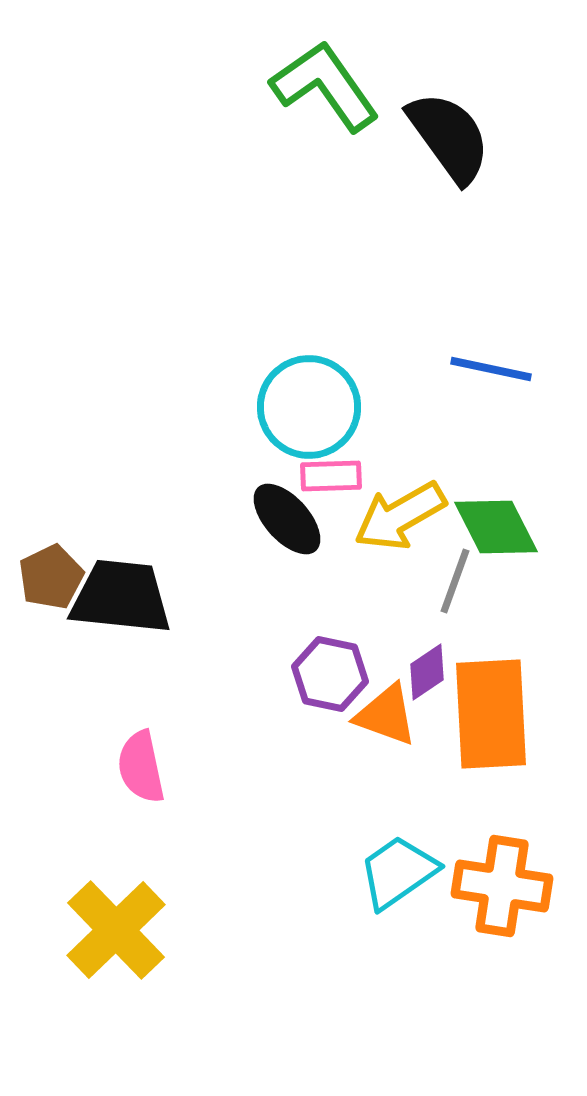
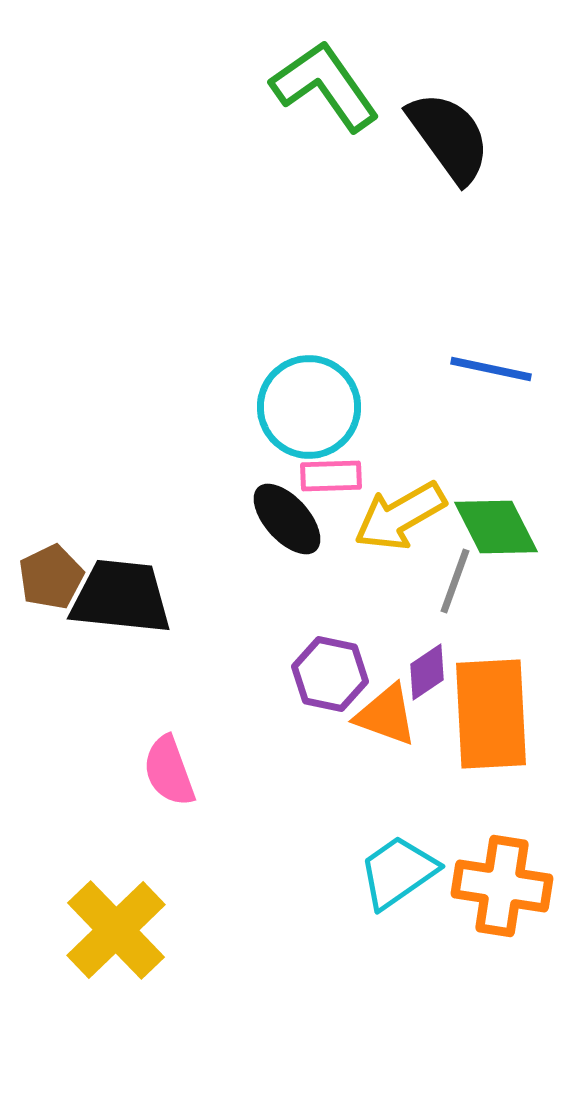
pink semicircle: moved 28 px right, 4 px down; rotated 8 degrees counterclockwise
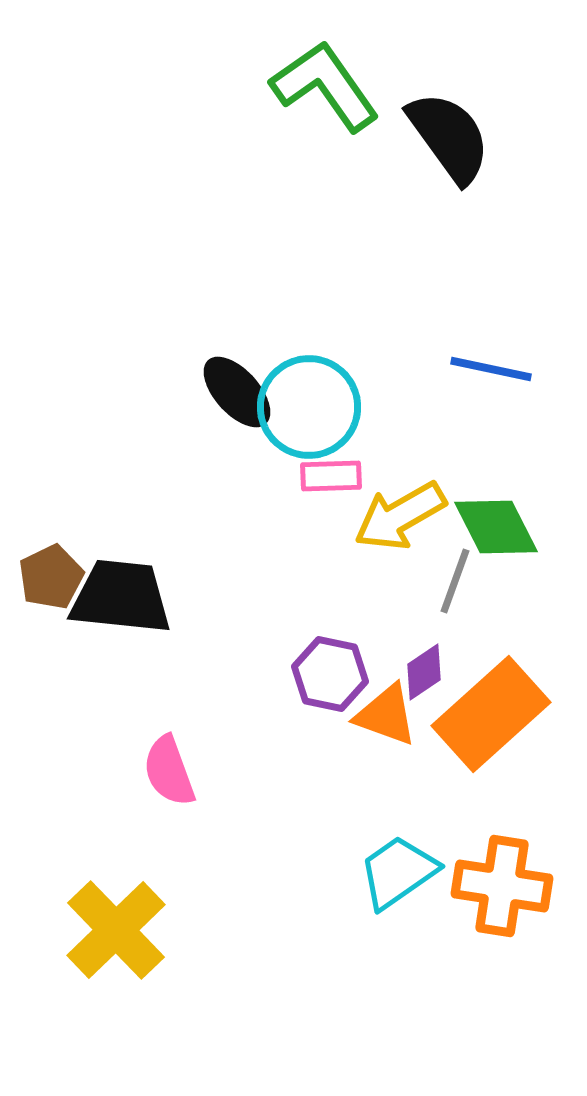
black ellipse: moved 50 px left, 127 px up
purple diamond: moved 3 px left
orange rectangle: rotated 51 degrees clockwise
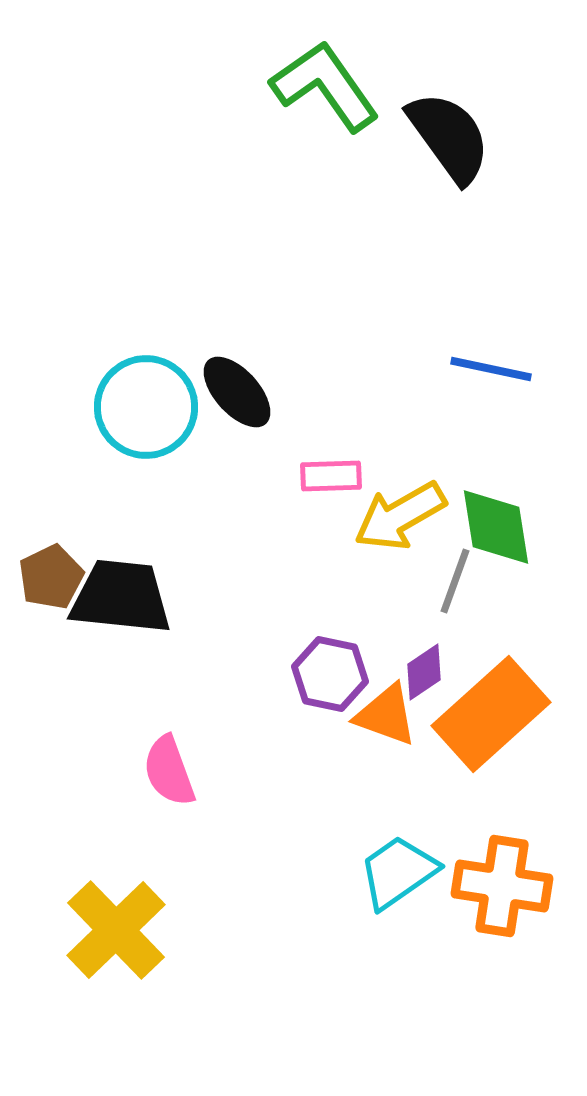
cyan circle: moved 163 px left
green diamond: rotated 18 degrees clockwise
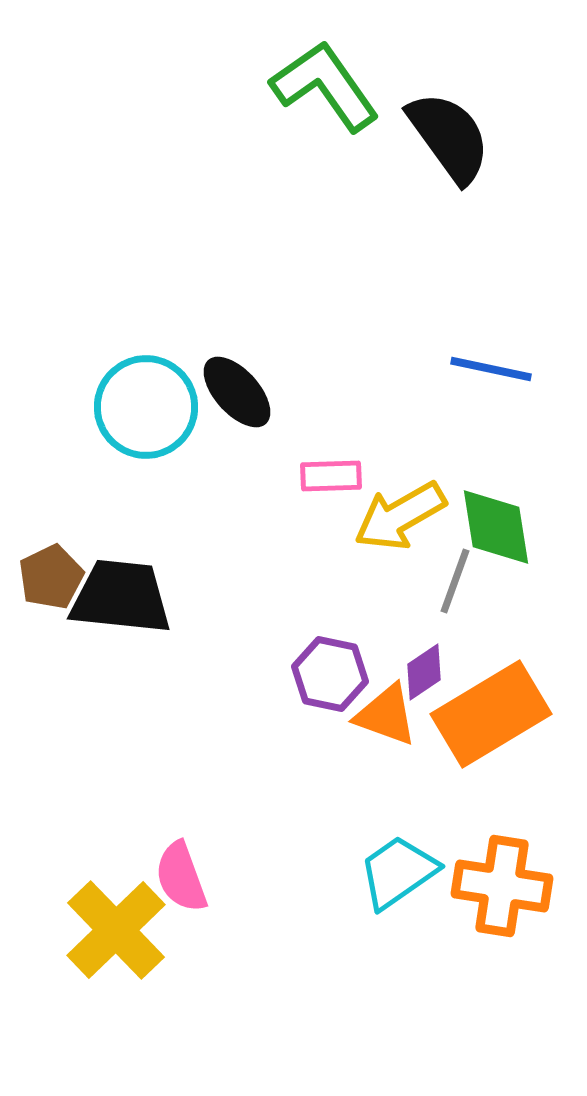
orange rectangle: rotated 11 degrees clockwise
pink semicircle: moved 12 px right, 106 px down
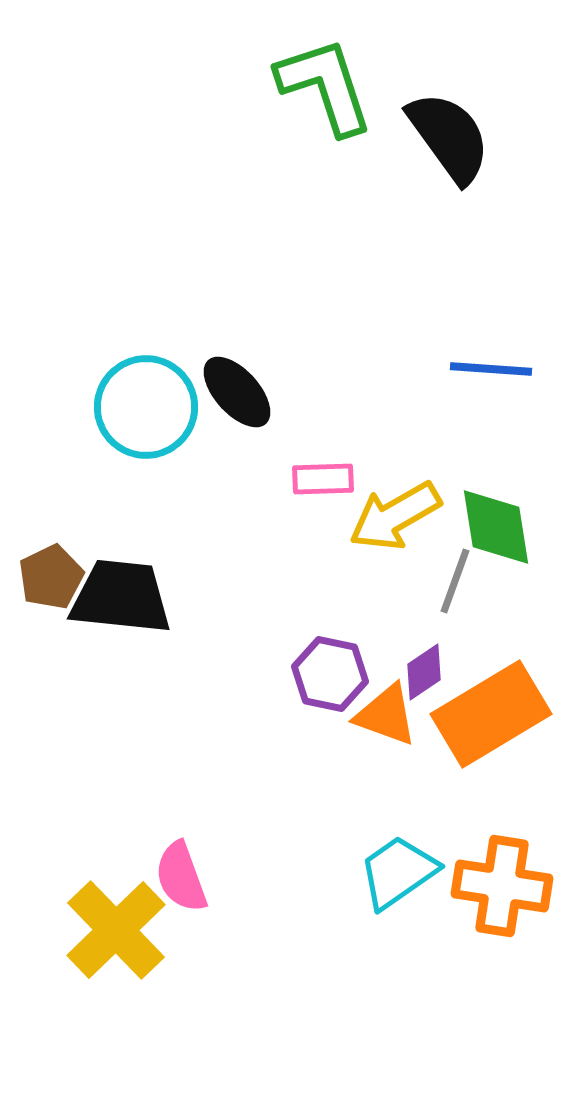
green L-shape: rotated 17 degrees clockwise
blue line: rotated 8 degrees counterclockwise
pink rectangle: moved 8 px left, 3 px down
yellow arrow: moved 5 px left
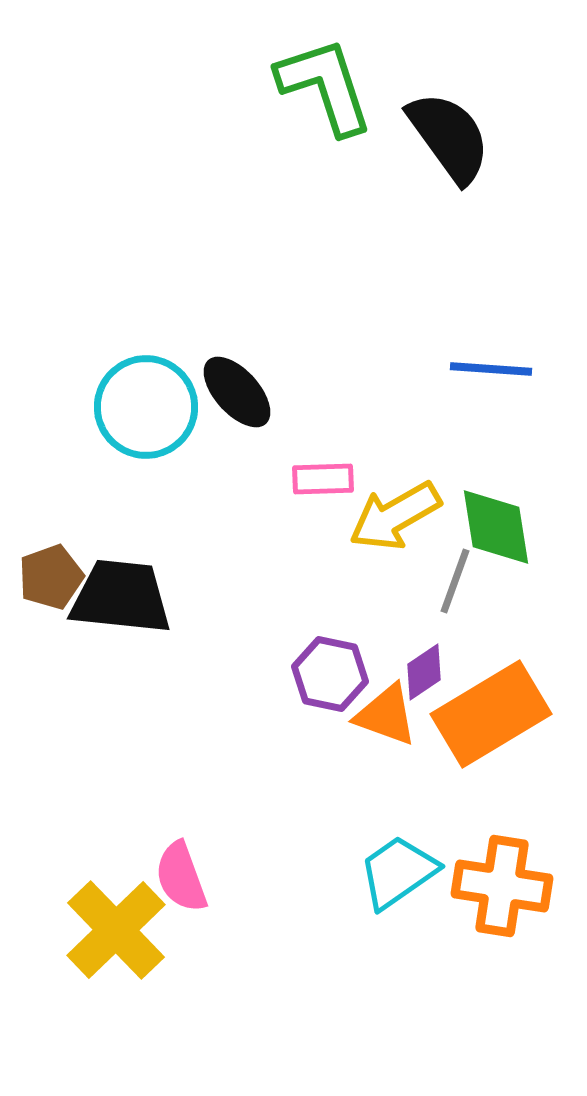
brown pentagon: rotated 6 degrees clockwise
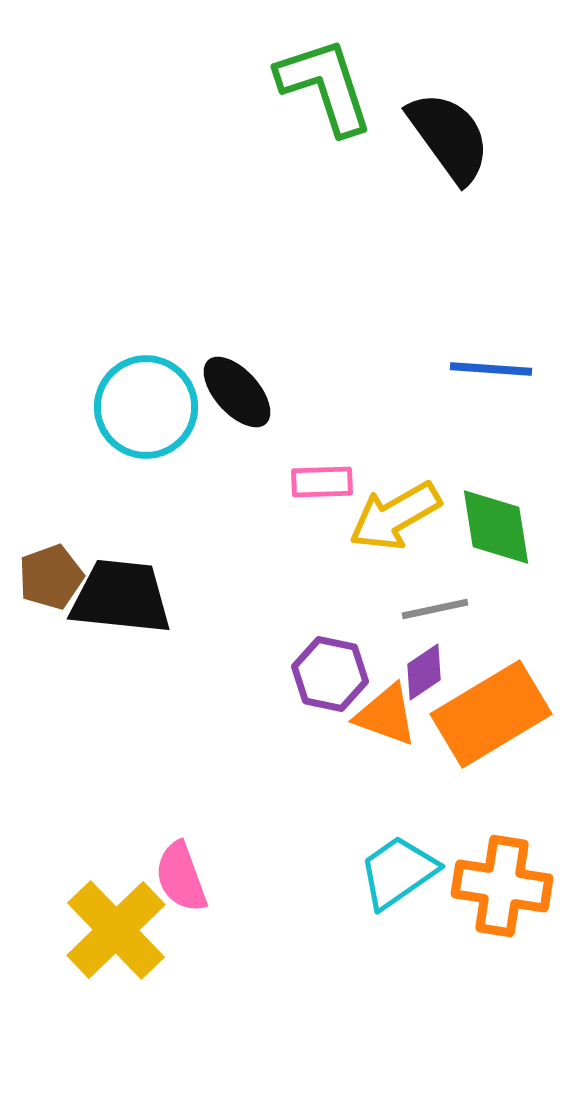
pink rectangle: moved 1 px left, 3 px down
gray line: moved 20 px left, 28 px down; rotated 58 degrees clockwise
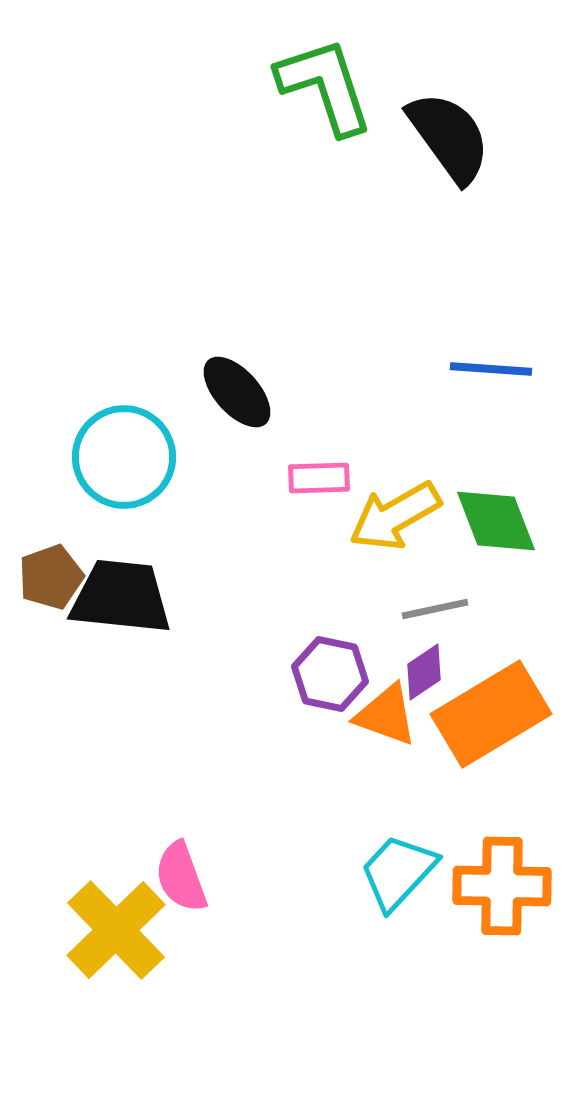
cyan circle: moved 22 px left, 50 px down
pink rectangle: moved 3 px left, 4 px up
green diamond: moved 6 px up; rotated 12 degrees counterclockwise
cyan trapezoid: rotated 12 degrees counterclockwise
orange cross: rotated 8 degrees counterclockwise
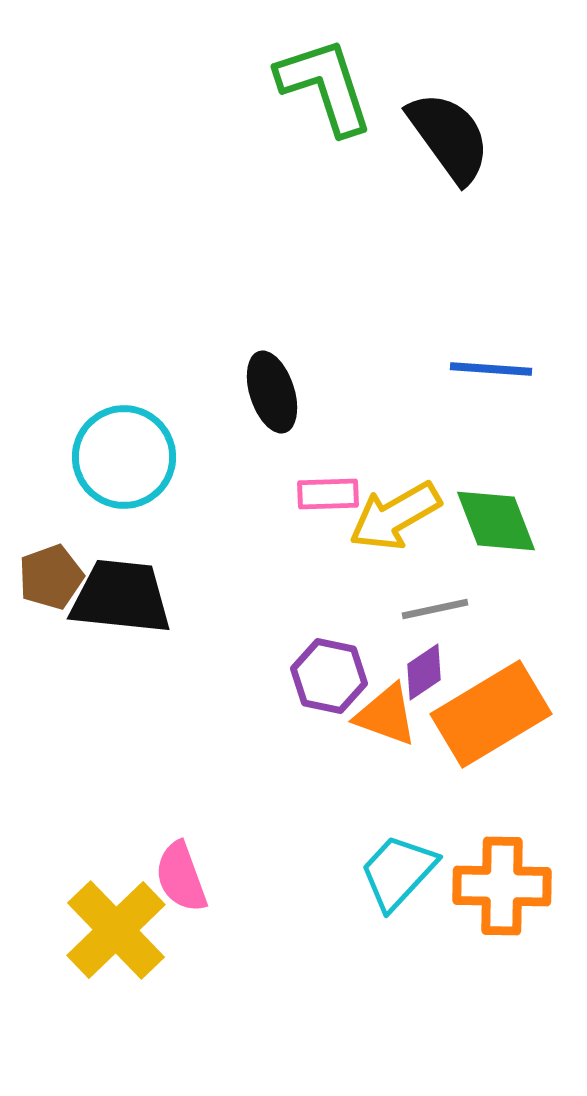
black ellipse: moved 35 px right; rotated 24 degrees clockwise
pink rectangle: moved 9 px right, 16 px down
purple hexagon: moved 1 px left, 2 px down
